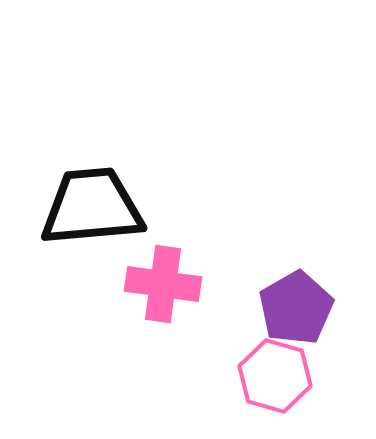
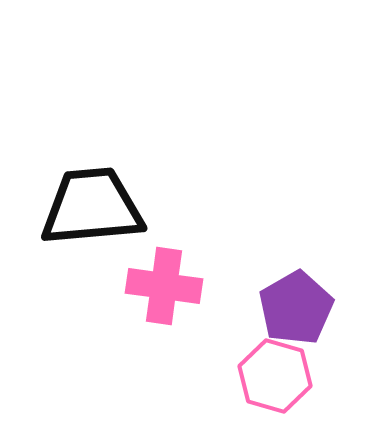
pink cross: moved 1 px right, 2 px down
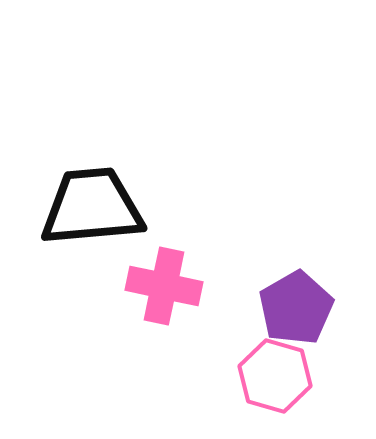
pink cross: rotated 4 degrees clockwise
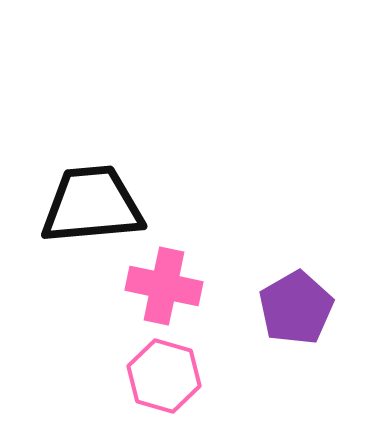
black trapezoid: moved 2 px up
pink hexagon: moved 111 px left
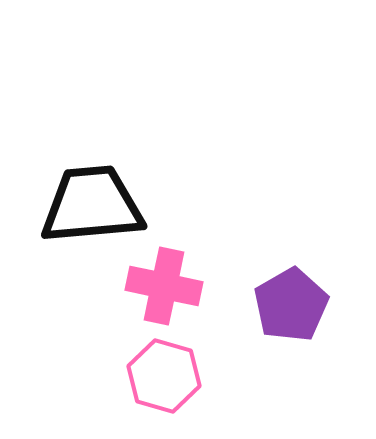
purple pentagon: moved 5 px left, 3 px up
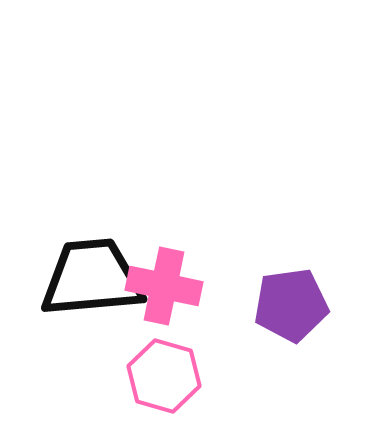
black trapezoid: moved 73 px down
purple pentagon: rotated 22 degrees clockwise
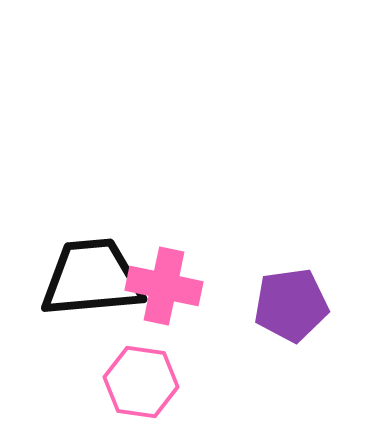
pink hexagon: moved 23 px left, 6 px down; rotated 8 degrees counterclockwise
